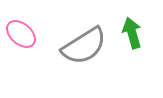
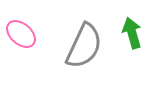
gray semicircle: rotated 33 degrees counterclockwise
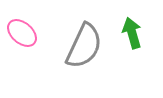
pink ellipse: moved 1 px right, 1 px up
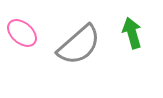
gray semicircle: moved 5 px left, 1 px up; rotated 24 degrees clockwise
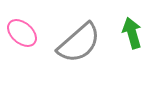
gray semicircle: moved 2 px up
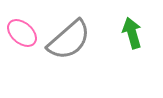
gray semicircle: moved 10 px left, 3 px up
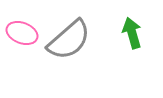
pink ellipse: rotated 20 degrees counterclockwise
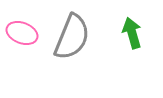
gray semicircle: moved 3 px right, 3 px up; rotated 27 degrees counterclockwise
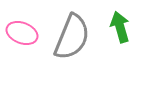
green arrow: moved 12 px left, 6 px up
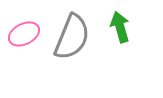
pink ellipse: moved 2 px right, 1 px down; rotated 48 degrees counterclockwise
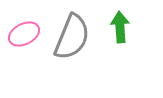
green arrow: rotated 12 degrees clockwise
